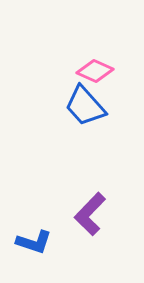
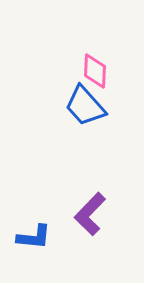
pink diamond: rotated 69 degrees clockwise
blue L-shape: moved 5 px up; rotated 12 degrees counterclockwise
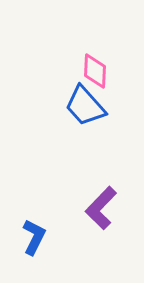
purple L-shape: moved 11 px right, 6 px up
blue L-shape: rotated 69 degrees counterclockwise
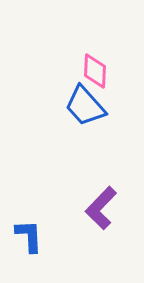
blue L-shape: moved 5 px left, 1 px up; rotated 30 degrees counterclockwise
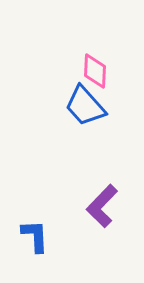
purple L-shape: moved 1 px right, 2 px up
blue L-shape: moved 6 px right
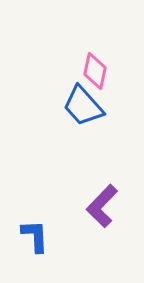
pink diamond: rotated 9 degrees clockwise
blue trapezoid: moved 2 px left
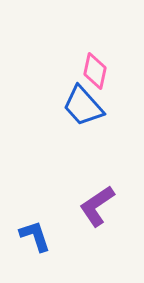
purple L-shape: moved 5 px left; rotated 12 degrees clockwise
blue L-shape: rotated 15 degrees counterclockwise
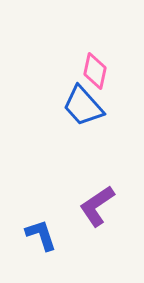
blue L-shape: moved 6 px right, 1 px up
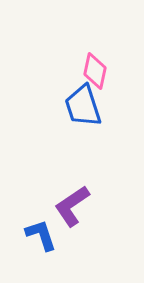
blue trapezoid: rotated 24 degrees clockwise
purple L-shape: moved 25 px left
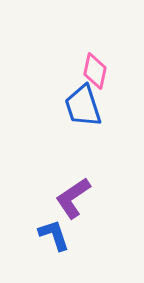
purple L-shape: moved 1 px right, 8 px up
blue L-shape: moved 13 px right
